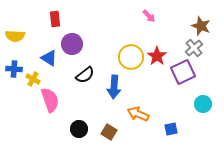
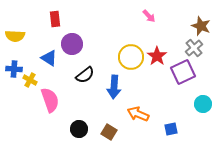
yellow cross: moved 3 px left, 1 px down
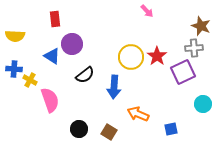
pink arrow: moved 2 px left, 5 px up
gray cross: rotated 36 degrees clockwise
blue triangle: moved 3 px right, 2 px up
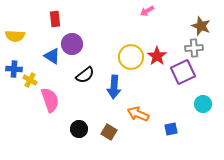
pink arrow: rotated 104 degrees clockwise
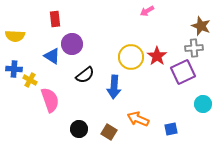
orange arrow: moved 5 px down
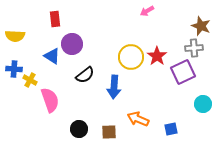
brown square: rotated 35 degrees counterclockwise
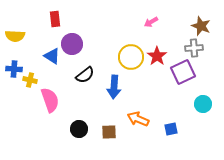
pink arrow: moved 4 px right, 11 px down
yellow cross: rotated 16 degrees counterclockwise
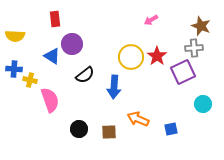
pink arrow: moved 2 px up
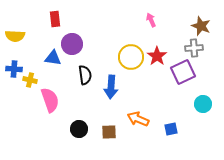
pink arrow: rotated 96 degrees clockwise
blue triangle: moved 1 px right, 2 px down; rotated 24 degrees counterclockwise
black semicircle: rotated 60 degrees counterclockwise
blue arrow: moved 3 px left
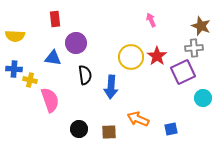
purple circle: moved 4 px right, 1 px up
cyan circle: moved 6 px up
